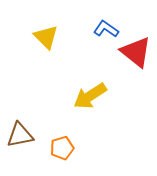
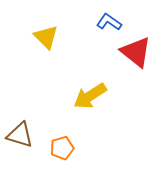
blue L-shape: moved 3 px right, 7 px up
brown triangle: rotated 28 degrees clockwise
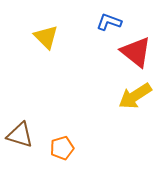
blue L-shape: rotated 15 degrees counterclockwise
yellow arrow: moved 45 px right
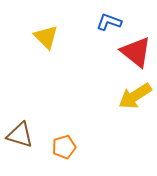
orange pentagon: moved 2 px right, 1 px up
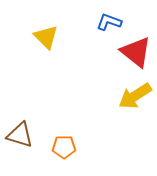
orange pentagon: rotated 15 degrees clockwise
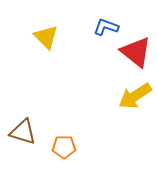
blue L-shape: moved 3 px left, 5 px down
brown triangle: moved 3 px right, 3 px up
